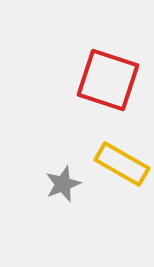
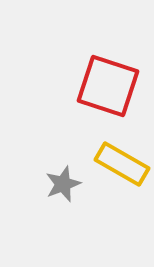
red square: moved 6 px down
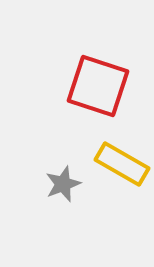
red square: moved 10 px left
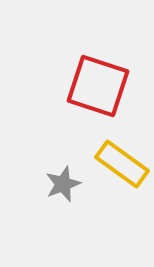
yellow rectangle: rotated 6 degrees clockwise
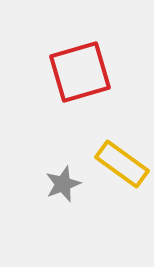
red square: moved 18 px left, 14 px up; rotated 34 degrees counterclockwise
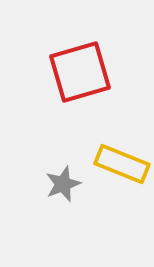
yellow rectangle: rotated 14 degrees counterclockwise
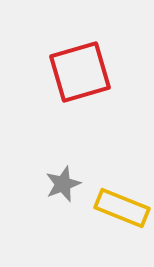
yellow rectangle: moved 44 px down
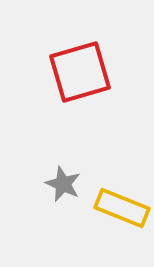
gray star: rotated 27 degrees counterclockwise
